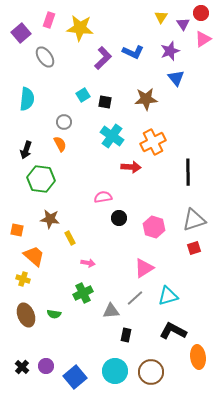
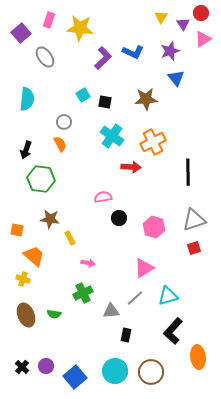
black L-shape at (173, 331): rotated 76 degrees counterclockwise
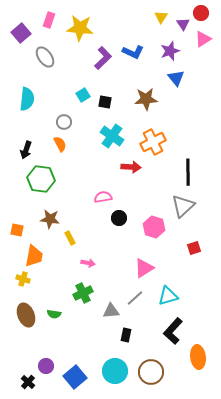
gray triangle at (194, 220): moved 11 px left, 14 px up; rotated 25 degrees counterclockwise
orange trapezoid at (34, 256): rotated 60 degrees clockwise
black cross at (22, 367): moved 6 px right, 15 px down
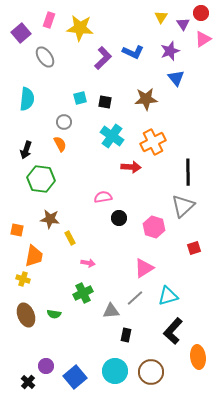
cyan square at (83, 95): moved 3 px left, 3 px down; rotated 16 degrees clockwise
